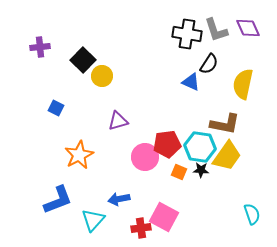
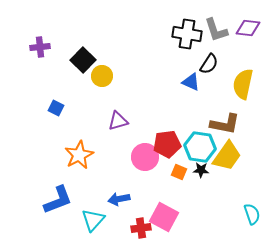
purple diamond: rotated 60 degrees counterclockwise
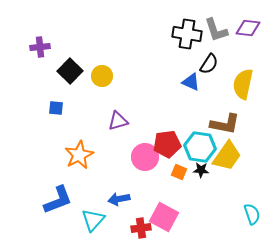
black square: moved 13 px left, 11 px down
blue square: rotated 21 degrees counterclockwise
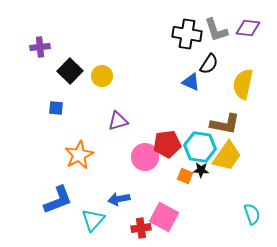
orange square: moved 6 px right, 4 px down
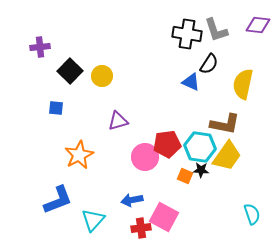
purple diamond: moved 10 px right, 3 px up
blue arrow: moved 13 px right, 1 px down
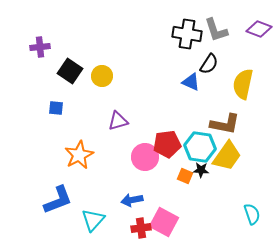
purple diamond: moved 1 px right, 4 px down; rotated 15 degrees clockwise
black square: rotated 10 degrees counterclockwise
pink square: moved 5 px down
